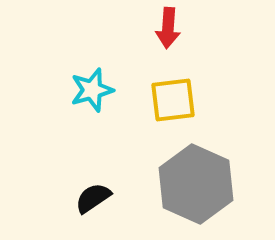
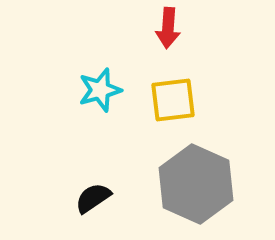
cyan star: moved 8 px right
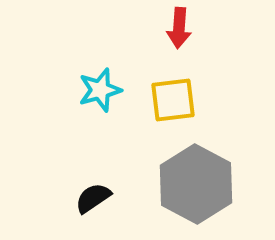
red arrow: moved 11 px right
gray hexagon: rotated 4 degrees clockwise
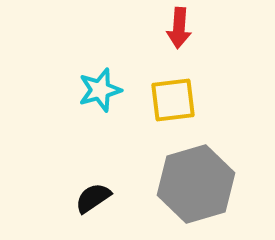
gray hexagon: rotated 16 degrees clockwise
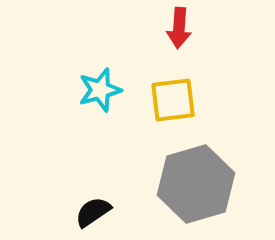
black semicircle: moved 14 px down
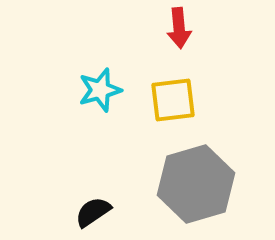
red arrow: rotated 9 degrees counterclockwise
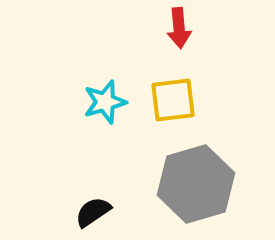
cyan star: moved 5 px right, 12 px down
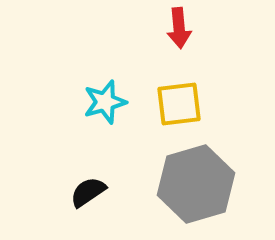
yellow square: moved 6 px right, 4 px down
black semicircle: moved 5 px left, 20 px up
